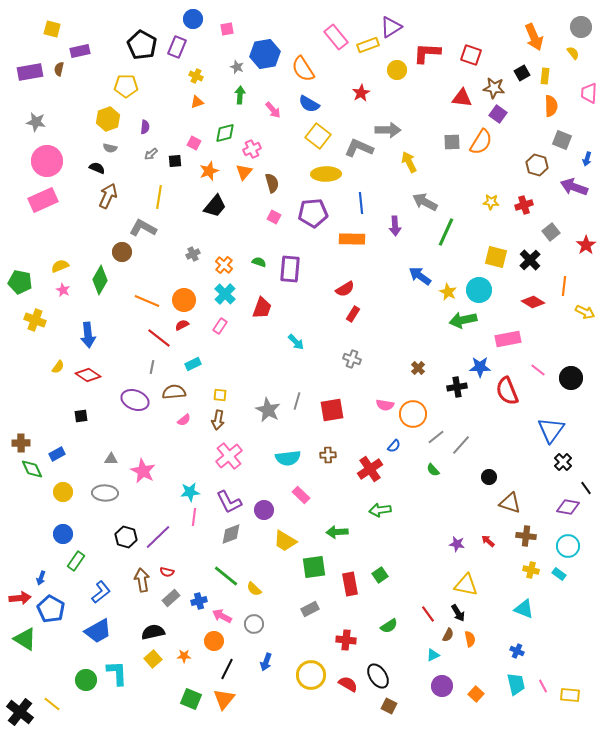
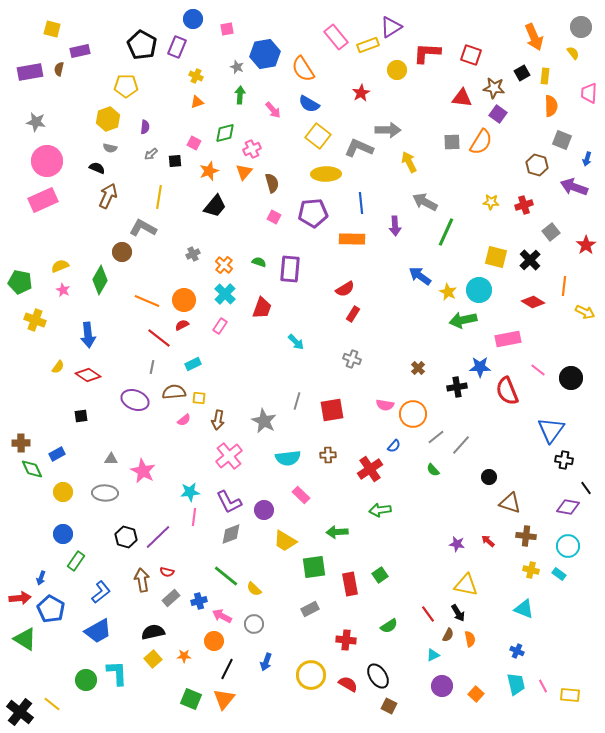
yellow square at (220, 395): moved 21 px left, 3 px down
gray star at (268, 410): moved 4 px left, 11 px down
black cross at (563, 462): moved 1 px right, 2 px up; rotated 36 degrees counterclockwise
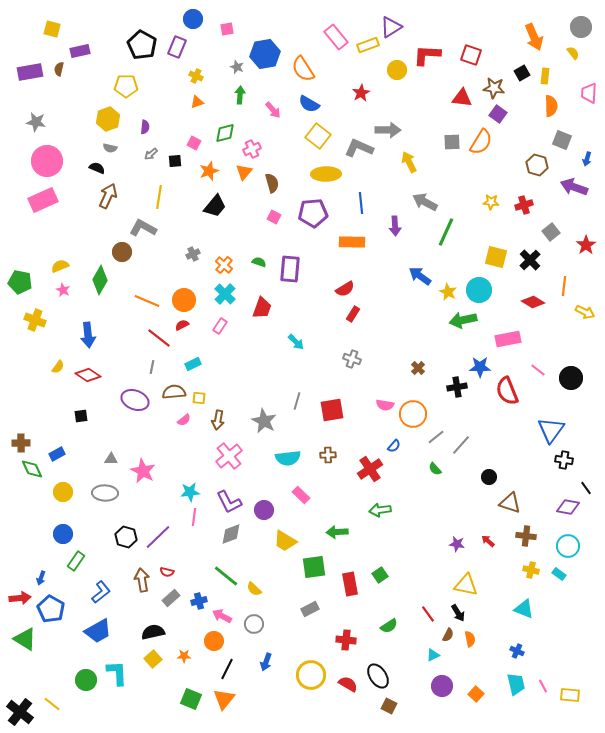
red L-shape at (427, 53): moved 2 px down
orange rectangle at (352, 239): moved 3 px down
green semicircle at (433, 470): moved 2 px right, 1 px up
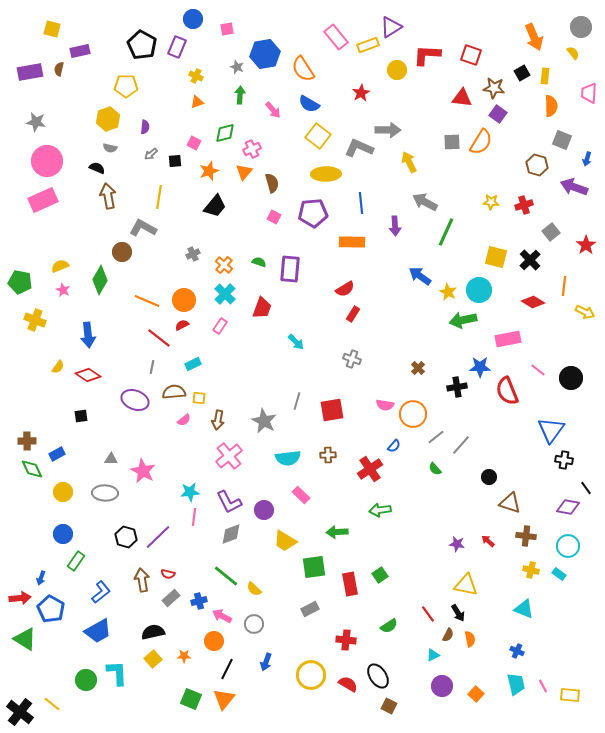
brown arrow at (108, 196): rotated 35 degrees counterclockwise
brown cross at (21, 443): moved 6 px right, 2 px up
red semicircle at (167, 572): moved 1 px right, 2 px down
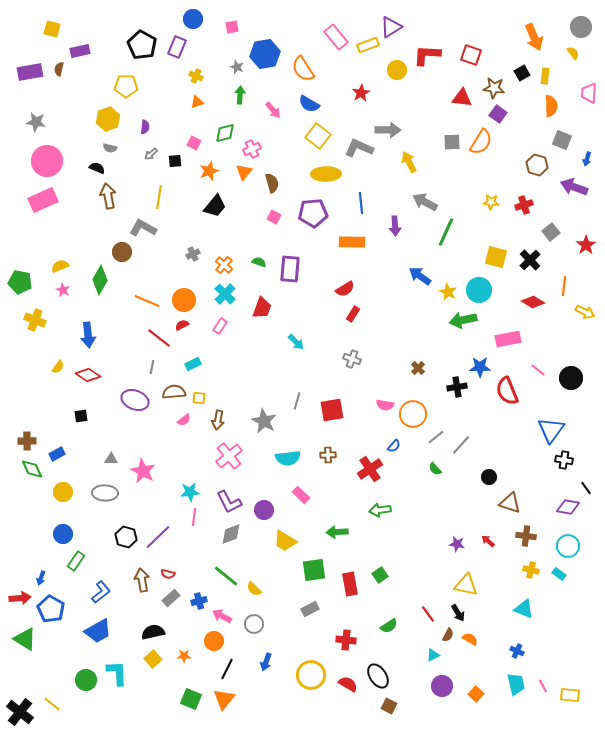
pink square at (227, 29): moved 5 px right, 2 px up
green square at (314, 567): moved 3 px down
orange semicircle at (470, 639): rotated 49 degrees counterclockwise
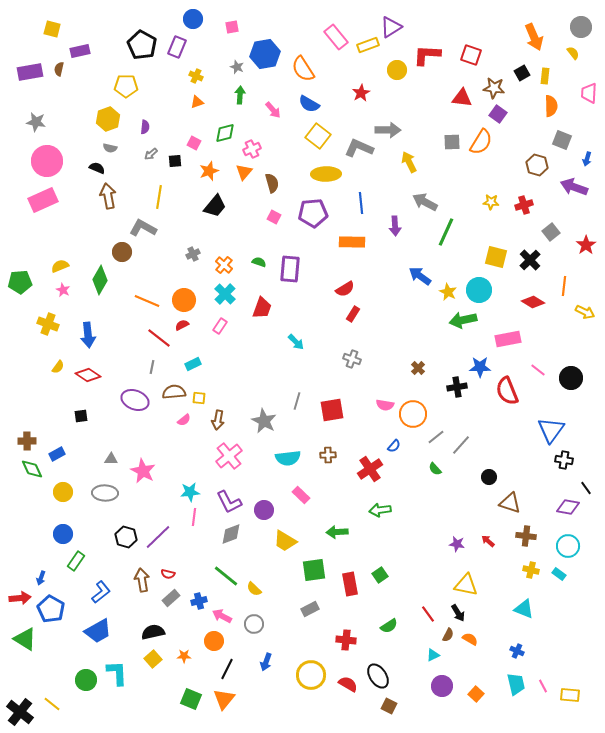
green pentagon at (20, 282): rotated 15 degrees counterclockwise
yellow cross at (35, 320): moved 13 px right, 4 px down
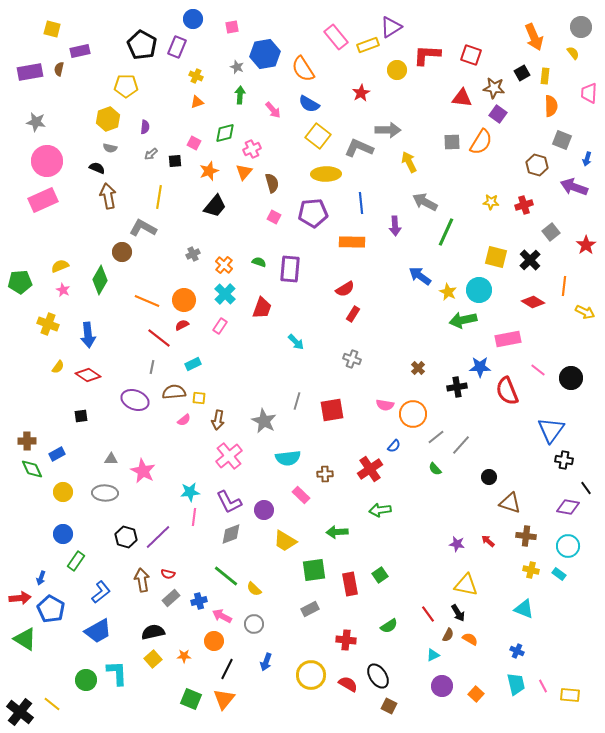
brown cross at (328, 455): moved 3 px left, 19 px down
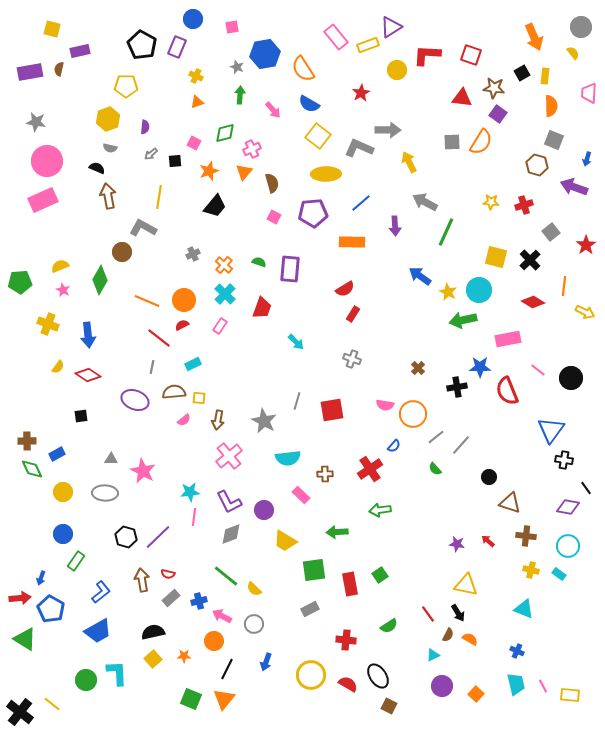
gray square at (562, 140): moved 8 px left
blue line at (361, 203): rotated 55 degrees clockwise
